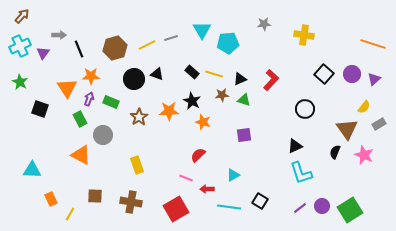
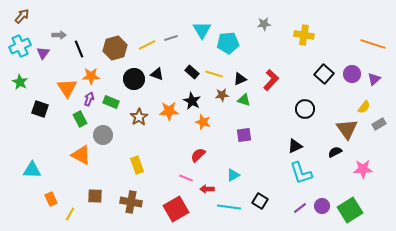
black semicircle at (335, 152): rotated 40 degrees clockwise
pink star at (364, 155): moved 1 px left, 14 px down; rotated 24 degrees counterclockwise
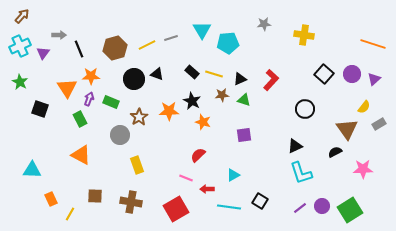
gray circle at (103, 135): moved 17 px right
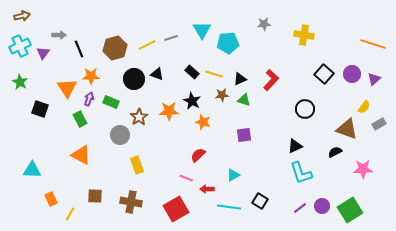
brown arrow at (22, 16): rotated 35 degrees clockwise
brown triangle at (347, 129): rotated 35 degrees counterclockwise
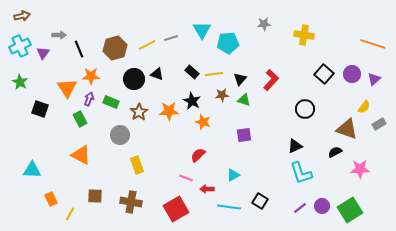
yellow line at (214, 74): rotated 24 degrees counterclockwise
black triangle at (240, 79): rotated 24 degrees counterclockwise
brown star at (139, 117): moved 5 px up
pink star at (363, 169): moved 3 px left
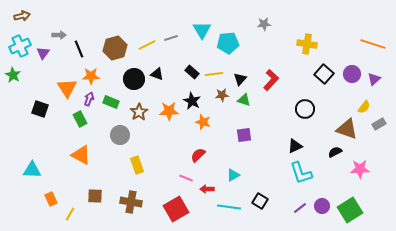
yellow cross at (304, 35): moved 3 px right, 9 px down
green star at (20, 82): moved 7 px left, 7 px up
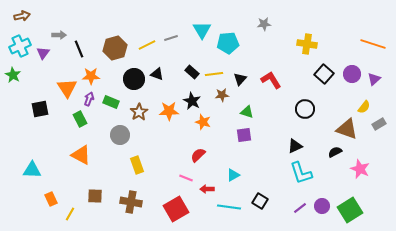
red L-shape at (271, 80): rotated 75 degrees counterclockwise
green triangle at (244, 100): moved 3 px right, 12 px down
black square at (40, 109): rotated 30 degrees counterclockwise
pink star at (360, 169): rotated 24 degrees clockwise
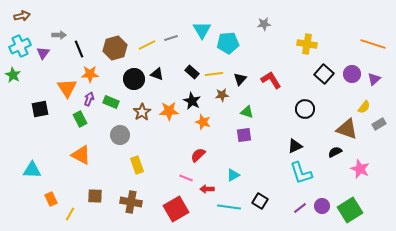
orange star at (91, 76): moved 1 px left, 2 px up
brown star at (139, 112): moved 3 px right
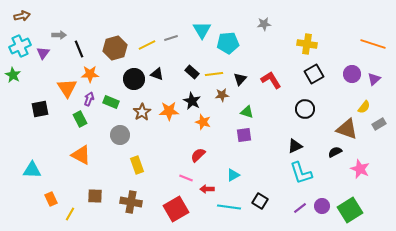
black square at (324, 74): moved 10 px left; rotated 18 degrees clockwise
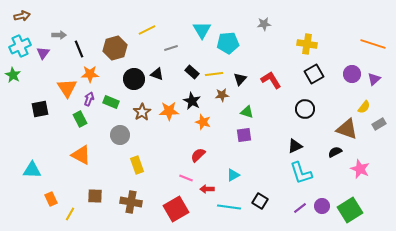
gray line at (171, 38): moved 10 px down
yellow line at (147, 45): moved 15 px up
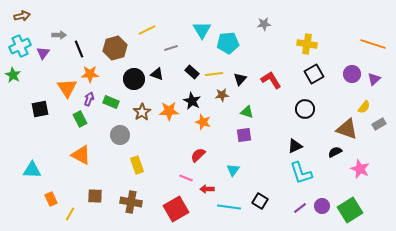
cyan triangle at (233, 175): moved 5 px up; rotated 24 degrees counterclockwise
